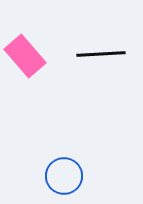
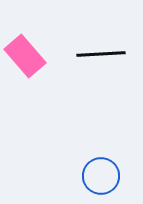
blue circle: moved 37 px right
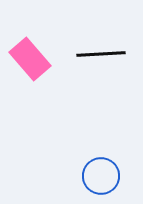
pink rectangle: moved 5 px right, 3 px down
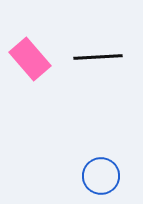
black line: moved 3 px left, 3 px down
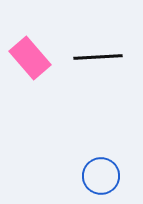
pink rectangle: moved 1 px up
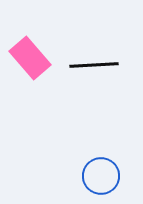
black line: moved 4 px left, 8 px down
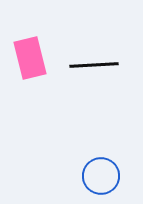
pink rectangle: rotated 27 degrees clockwise
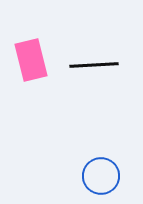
pink rectangle: moved 1 px right, 2 px down
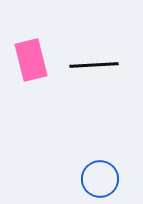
blue circle: moved 1 px left, 3 px down
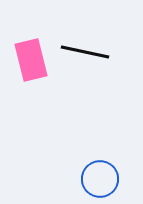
black line: moved 9 px left, 13 px up; rotated 15 degrees clockwise
